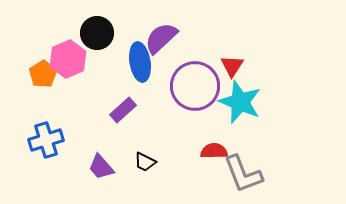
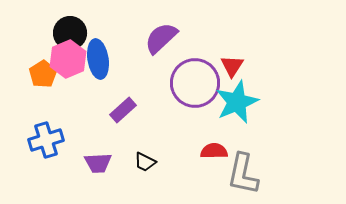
black circle: moved 27 px left
blue ellipse: moved 42 px left, 3 px up
purple circle: moved 3 px up
cyan star: moved 3 px left; rotated 27 degrees clockwise
purple trapezoid: moved 3 px left, 4 px up; rotated 52 degrees counterclockwise
gray L-shape: rotated 33 degrees clockwise
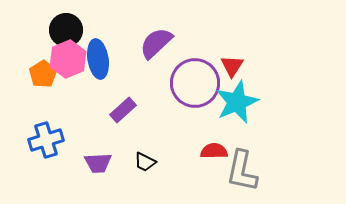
black circle: moved 4 px left, 3 px up
purple semicircle: moved 5 px left, 5 px down
gray L-shape: moved 1 px left, 3 px up
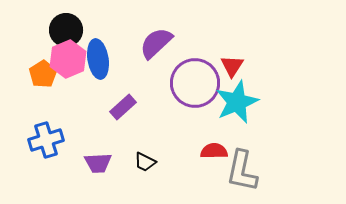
purple rectangle: moved 3 px up
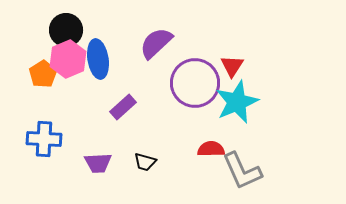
blue cross: moved 2 px left, 1 px up; rotated 20 degrees clockwise
red semicircle: moved 3 px left, 2 px up
black trapezoid: rotated 10 degrees counterclockwise
gray L-shape: rotated 36 degrees counterclockwise
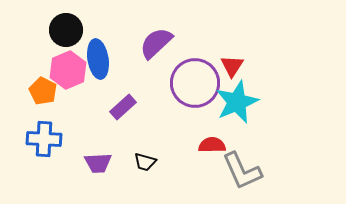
pink hexagon: moved 11 px down
orange pentagon: moved 17 px down; rotated 12 degrees counterclockwise
red semicircle: moved 1 px right, 4 px up
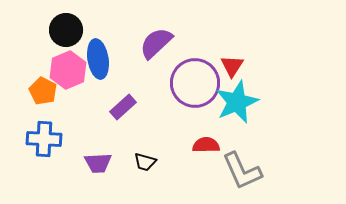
red semicircle: moved 6 px left
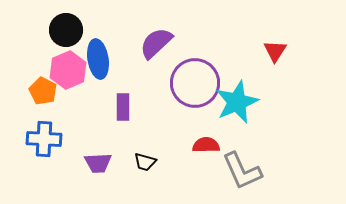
red triangle: moved 43 px right, 15 px up
purple rectangle: rotated 48 degrees counterclockwise
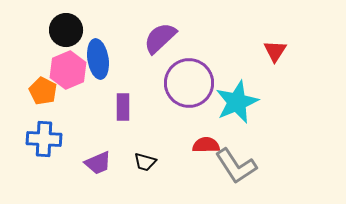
purple semicircle: moved 4 px right, 5 px up
purple circle: moved 6 px left
purple trapezoid: rotated 20 degrees counterclockwise
gray L-shape: moved 6 px left, 5 px up; rotated 9 degrees counterclockwise
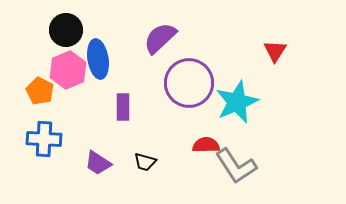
orange pentagon: moved 3 px left
purple trapezoid: rotated 56 degrees clockwise
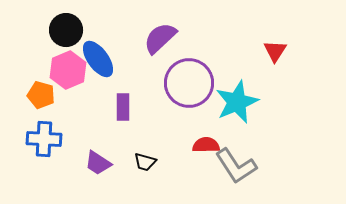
blue ellipse: rotated 27 degrees counterclockwise
orange pentagon: moved 1 px right, 4 px down; rotated 12 degrees counterclockwise
